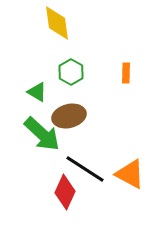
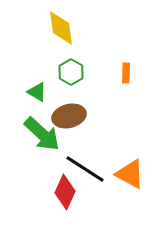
yellow diamond: moved 4 px right, 5 px down
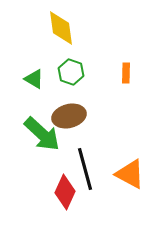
green hexagon: rotated 10 degrees counterclockwise
green triangle: moved 3 px left, 13 px up
black line: rotated 42 degrees clockwise
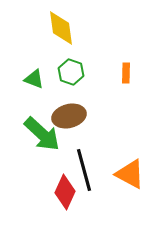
green triangle: rotated 10 degrees counterclockwise
black line: moved 1 px left, 1 px down
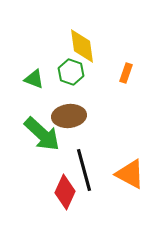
yellow diamond: moved 21 px right, 18 px down
orange rectangle: rotated 18 degrees clockwise
brown ellipse: rotated 8 degrees clockwise
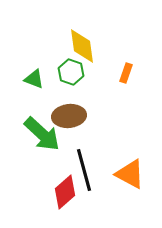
red diamond: rotated 24 degrees clockwise
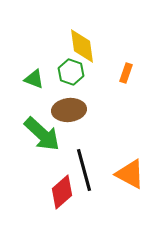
brown ellipse: moved 6 px up
red diamond: moved 3 px left
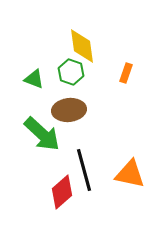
orange triangle: rotated 16 degrees counterclockwise
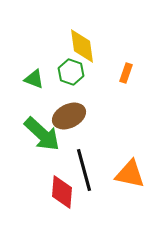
brown ellipse: moved 6 px down; rotated 20 degrees counterclockwise
red diamond: rotated 44 degrees counterclockwise
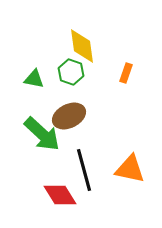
green triangle: rotated 10 degrees counterclockwise
orange triangle: moved 5 px up
red diamond: moved 2 px left, 3 px down; rotated 36 degrees counterclockwise
